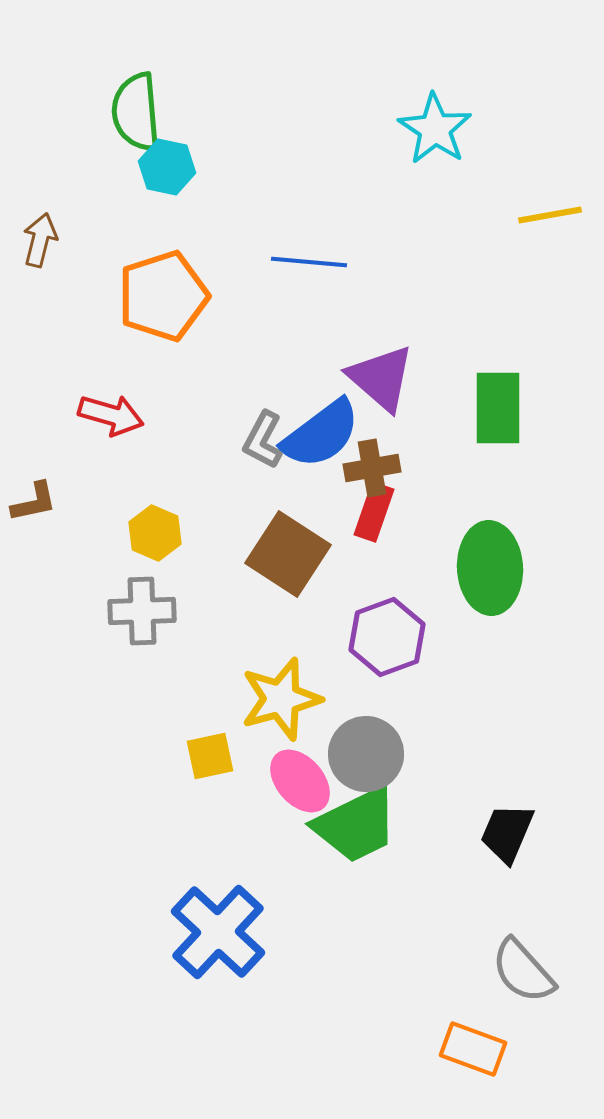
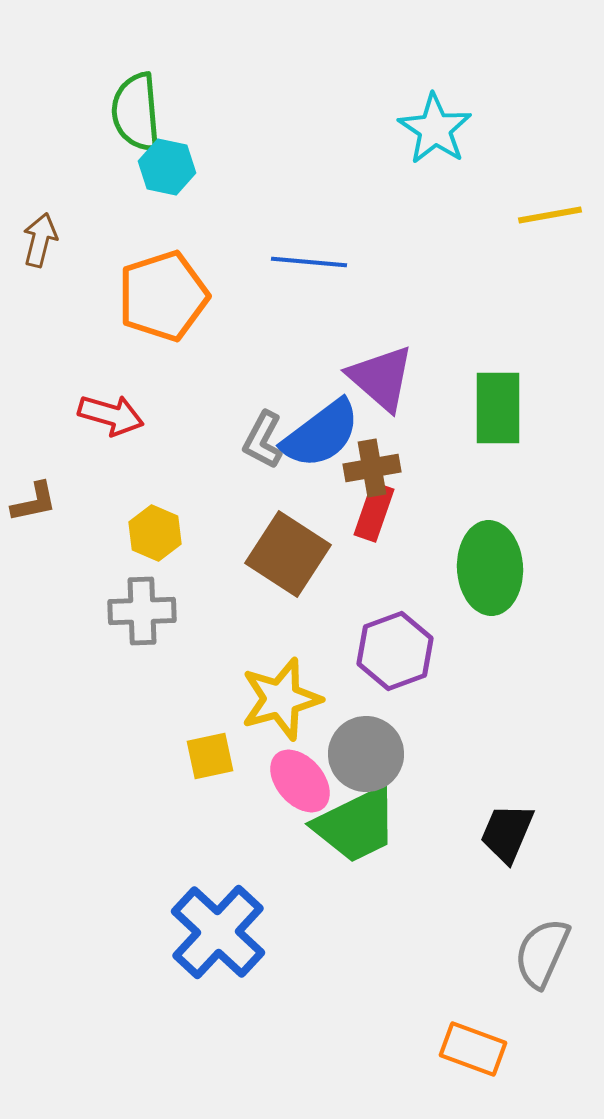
purple hexagon: moved 8 px right, 14 px down
gray semicircle: moved 19 px right, 18 px up; rotated 66 degrees clockwise
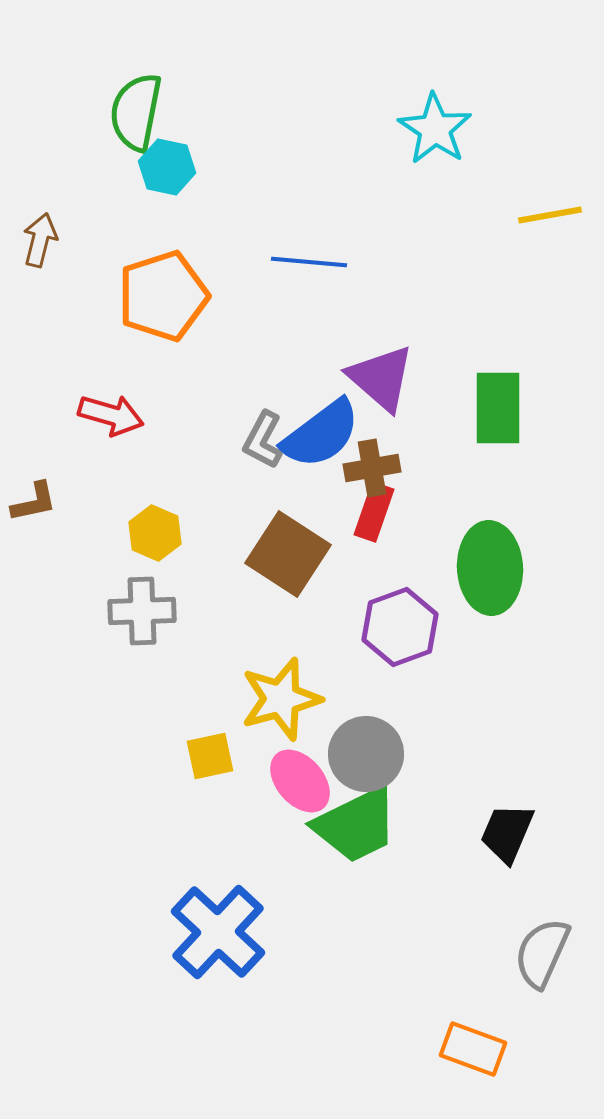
green semicircle: rotated 16 degrees clockwise
purple hexagon: moved 5 px right, 24 px up
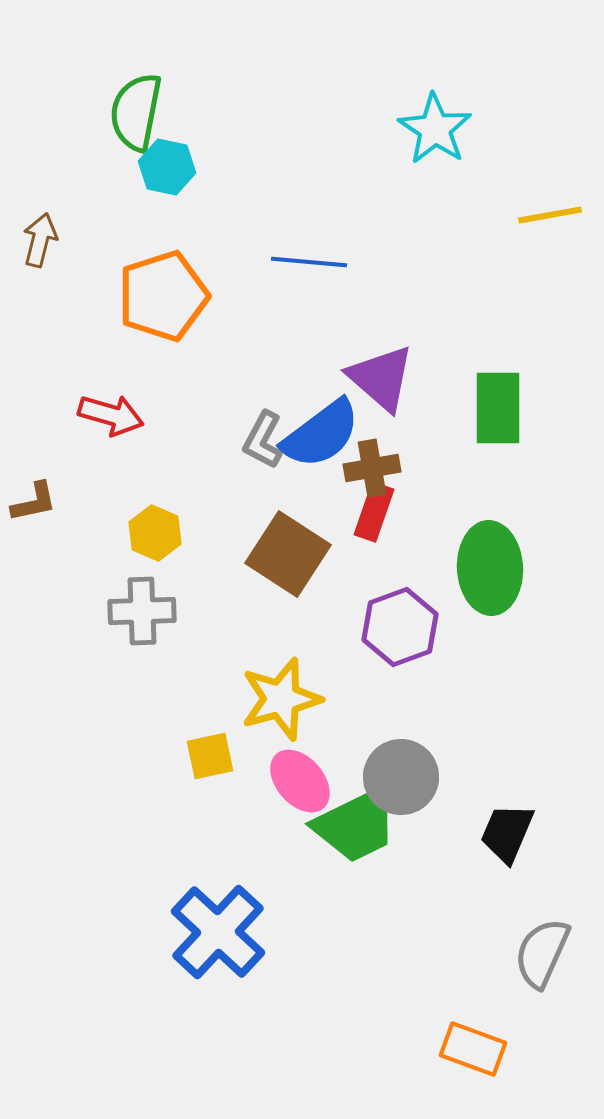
gray circle: moved 35 px right, 23 px down
